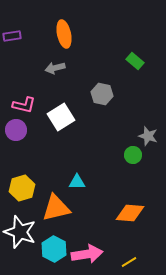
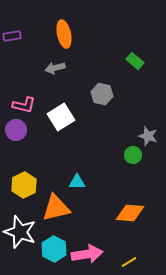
yellow hexagon: moved 2 px right, 3 px up; rotated 10 degrees counterclockwise
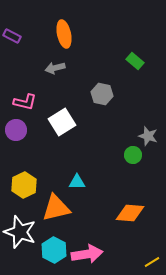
purple rectangle: rotated 36 degrees clockwise
pink L-shape: moved 1 px right, 3 px up
white square: moved 1 px right, 5 px down
cyan hexagon: moved 1 px down
yellow line: moved 23 px right
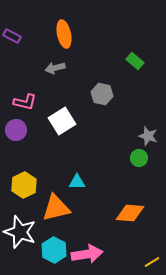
white square: moved 1 px up
green circle: moved 6 px right, 3 px down
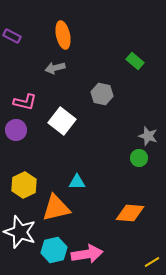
orange ellipse: moved 1 px left, 1 px down
white square: rotated 20 degrees counterclockwise
cyan hexagon: rotated 20 degrees clockwise
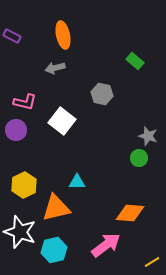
pink arrow: moved 19 px right, 9 px up; rotated 28 degrees counterclockwise
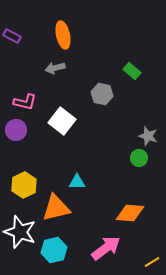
green rectangle: moved 3 px left, 10 px down
pink arrow: moved 3 px down
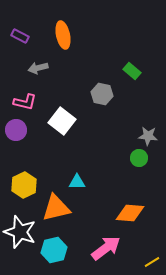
purple rectangle: moved 8 px right
gray arrow: moved 17 px left
gray star: rotated 12 degrees counterclockwise
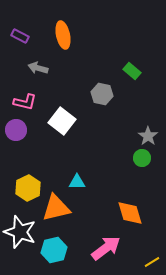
gray arrow: rotated 30 degrees clockwise
gray star: rotated 30 degrees clockwise
green circle: moved 3 px right
yellow hexagon: moved 4 px right, 3 px down
orange diamond: rotated 68 degrees clockwise
